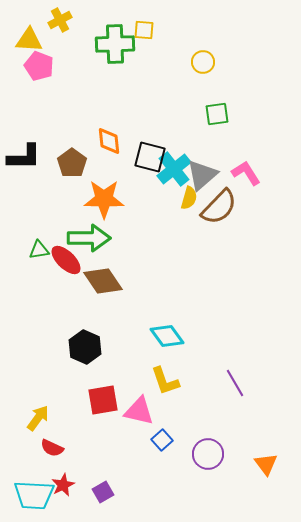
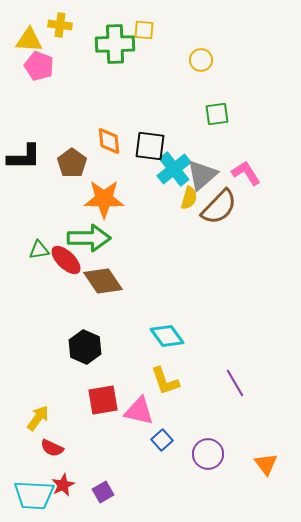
yellow cross: moved 5 px down; rotated 35 degrees clockwise
yellow circle: moved 2 px left, 2 px up
black square: moved 11 px up; rotated 8 degrees counterclockwise
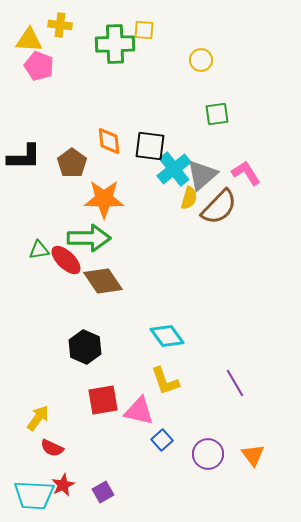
orange triangle: moved 13 px left, 9 px up
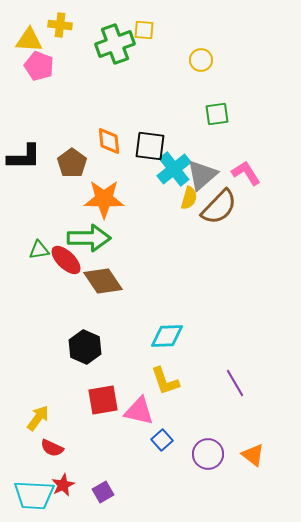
green cross: rotated 18 degrees counterclockwise
cyan diamond: rotated 56 degrees counterclockwise
orange triangle: rotated 15 degrees counterclockwise
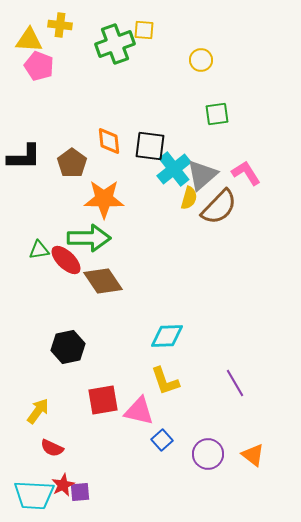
black hexagon: moved 17 px left; rotated 24 degrees clockwise
yellow arrow: moved 7 px up
purple square: moved 23 px left; rotated 25 degrees clockwise
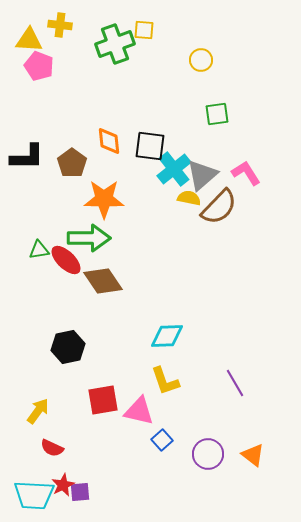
black L-shape: moved 3 px right
yellow semicircle: rotated 95 degrees counterclockwise
